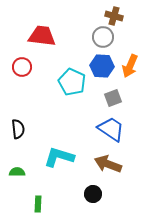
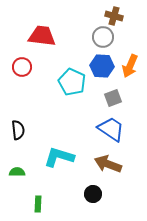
black semicircle: moved 1 px down
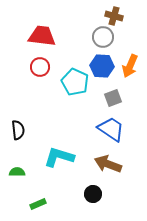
red circle: moved 18 px right
cyan pentagon: moved 3 px right
green rectangle: rotated 63 degrees clockwise
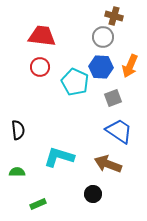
blue hexagon: moved 1 px left, 1 px down
blue trapezoid: moved 8 px right, 2 px down
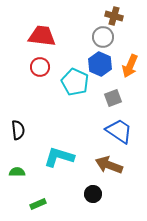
blue hexagon: moved 1 px left, 3 px up; rotated 20 degrees clockwise
brown arrow: moved 1 px right, 1 px down
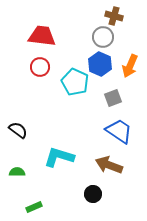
black semicircle: rotated 48 degrees counterclockwise
green rectangle: moved 4 px left, 3 px down
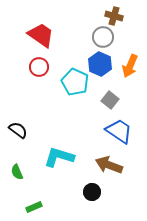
red trapezoid: moved 1 px left, 1 px up; rotated 28 degrees clockwise
red circle: moved 1 px left
gray square: moved 3 px left, 2 px down; rotated 30 degrees counterclockwise
green semicircle: rotated 112 degrees counterclockwise
black circle: moved 1 px left, 2 px up
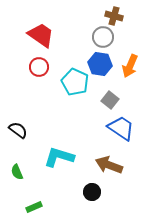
blue hexagon: rotated 15 degrees counterclockwise
blue trapezoid: moved 2 px right, 3 px up
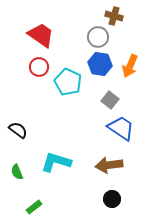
gray circle: moved 5 px left
cyan pentagon: moved 7 px left
cyan L-shape: moved 3 px left, 5 px down
brown arrow: rotated 28 degrees counterclockwise
black circle: moved 20 px right, 7 px down
green rectangle: rotated 14 degrees counterclockwise
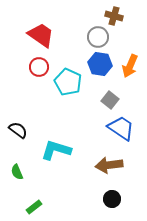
cyan L-shape: moved 12 px up
